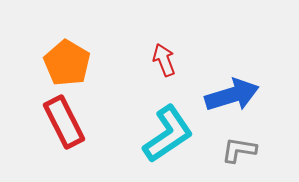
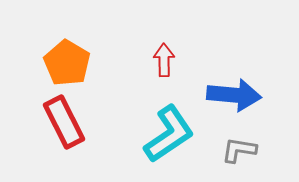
red arrow: rotated 20 degrees clockwise
blue arrow: moved 2 px right; rotated 22 degrees clockwise
cyan L-shape: moved 1 px right
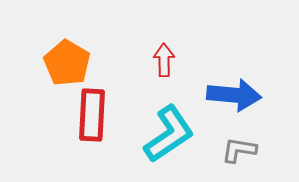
red rectangle: moved 28 px right, 7 px up; rotated 30 degrees clockwise
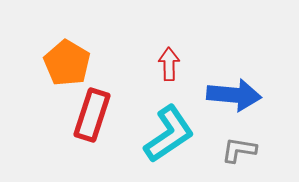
red arrow: moved 5 px right, 4 px down
red rectangle: rotated 15 degrees clockwise
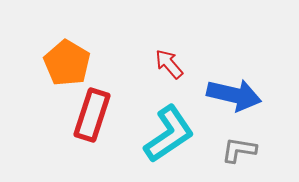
red arrow: rotated 40 degrees counterclockwise
blue arrow: rotated 8 degrees clockwise
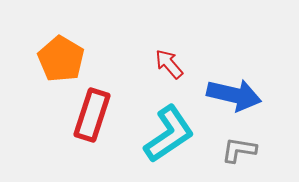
orange pentagon: moved 6 px left, 4 px up
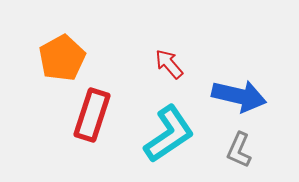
orange pentagon: moved 1 px right, 1 px up; rotated 12 degrees clockwise
blue arrow: moved 5 px right, 1 px down
gray L-shape: rotated 75 degrees counterclockwise
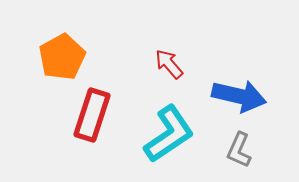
orange pentagon: moved 1 px up
